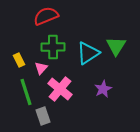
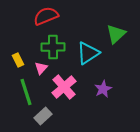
green triangle: moved 12 px up; rotated 15 degrees clockwise
yellow rectangle: moved 1 px left
pink cross: moved 4 px right, 2 px up; rotated 10 degrees clockwise
gray rectangle: rotated 66 degrees clockwise
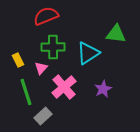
green triangle: rotated 50 degrees clockwise
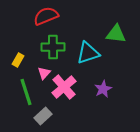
cyan triangle: rotated 15 degrees clockwise
yellow rectangle: rotated 56 degrees clockwise
pink triangle: moved 3 px right, 5 px down
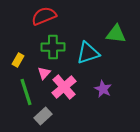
red semicircle: moved 2 px left
purple star: rotated 18 degrees counterclockwise
